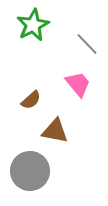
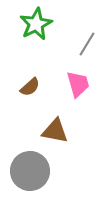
green star: moved 3 px right, 1 px up
gray line: rotated 75 degrees clockwise
pink trapezoid: rotated 24 degrees clockwise
brown semicircle: moved 1 px left, 13 px up
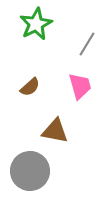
pink trapezoid: moved 2 px right, 2 px down
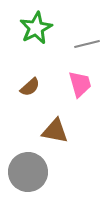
green star: moved 4 px down
gray line: rotated 45 degrees clockwise
pink trapezoid: moved 2 px up
gray circle: moved 2 px left, 1 px down
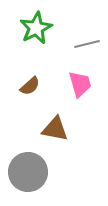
brown semicircle: moved 1 px up
brown triangle: moved 2 px up
